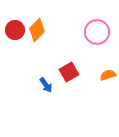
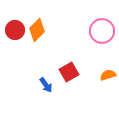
pink circle: moved 5 px right, 1 px up
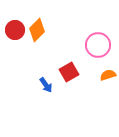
pink circle: moved 4 px left, 14 px down
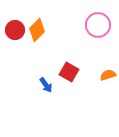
pink circle: moved 20 px up
red square: rotated 30 degrees counterclockwise
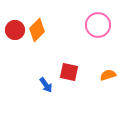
red square: rotated 18 degrees counterclockwise
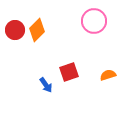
pink circle: moved 4 px left, 4 px up
red square: rotated 30 degrees counterclockwise
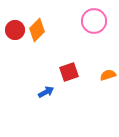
blue arrow: moved 7 px down; rotated 84 degrees counterclockwise
